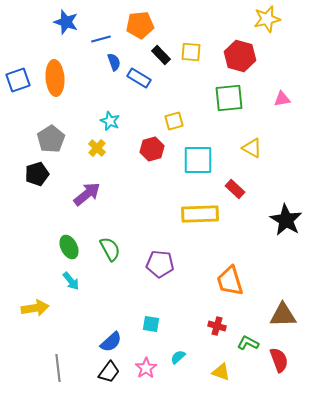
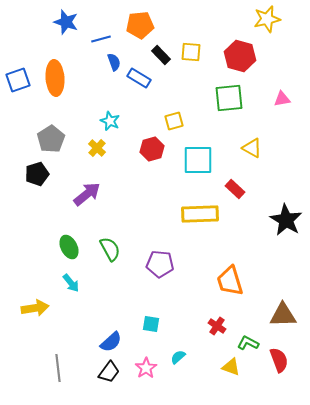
cyan arrow at (71, 281): moved 2 px down
red cross at (217, 326): rotated 18 degrees clockwise
yellow triangle at (221, 372): moved 10 px right, 5 px up
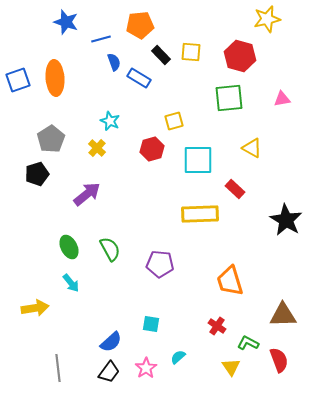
yellow triangle at (231, 367): rotated 36 degrees clockwise
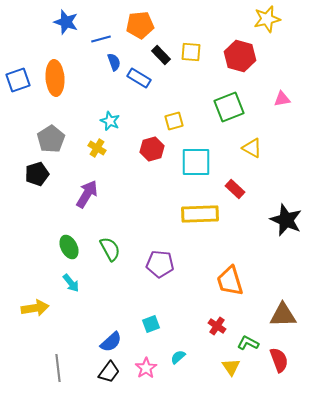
green square at (229, 98): moved 9 px down; rotated 16 degrees counterclockwise
yellow cross at (97, 148): rotated 12 degrees counterclockwise
cyan square at (198, 160): moved 2 px left, 2 px down
purple arrow at (87, 194): rotated 20 degrees counterclockwise
black star at (286, 220): rotated 8 degrees counterclockwise
cyan square at (151, 324): rotated 30 degrees counterclockwise
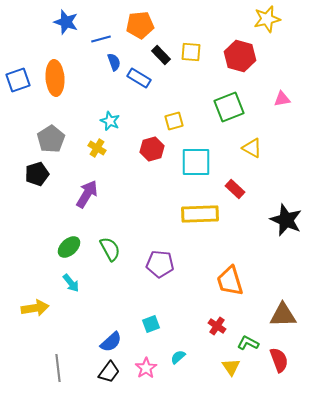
green ellipse at (69, 247): rotated 75 degrees clockwise
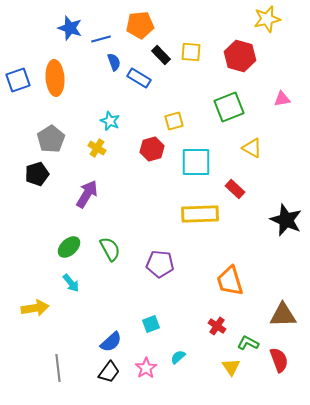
blue star at (66, 22): moved 4 px right, 6 px down
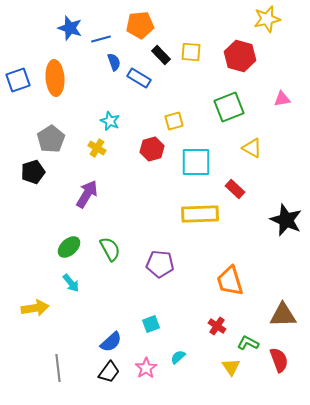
black pentagon at (37, 174): moved 4 px left, 2 px up
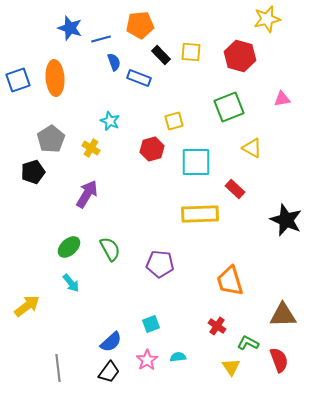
blue rectangle at (139, 78): rotated 10 degrees counterclockwise
yellow cross at (97, 148): moved 6 px left
yellow arrow at (35, 308): moved 8 px left, 2 px up; rotated 28 degrees counterclockwise
cyan semicircle at (178, 357): rotated 35 degrees clockwise
pink star at (146, 368): moved 1 px right, 8 px up
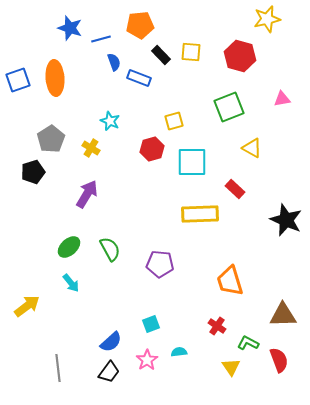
cyan square at (196, 162): moved 4 px left
cyan semicircle at (178, 357): moved 1 px right, 5 px up
